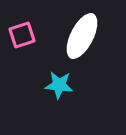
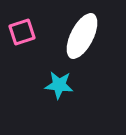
pink square: moved 3 px up
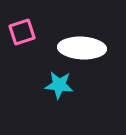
white ellipse: moved 12 px down; rotated 66 degrees clockwise
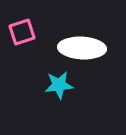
cyan star: rotated 12 degrees counterclockwise
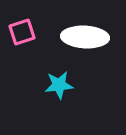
white ellipse: moved 3 px right, 11 px up
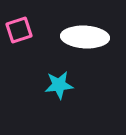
pink square: moved 3 px left, 2 px up
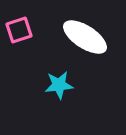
white ellipse: rotated 30 degrees clockwise
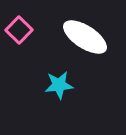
pink square: rotated 28 degrees counterclockwise
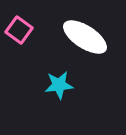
pink square: rotated 8 degrees counterclockwise
